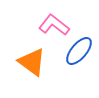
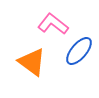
pink L-shape: moved 1 px left, 1 px up
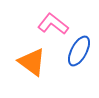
blue ellipse: rotated 12 degrees counterclockwise
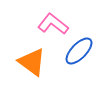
blue ellipse: rotated 16 degrees clockwise
